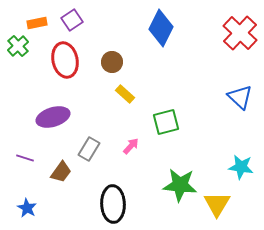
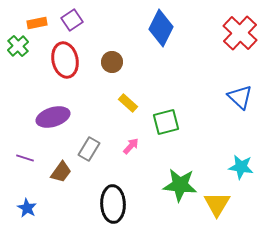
yellow rectangle: moved 3 px right, 9 px down
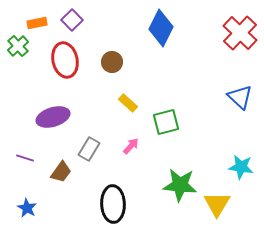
purple square: rotated 10 degrees counterclockwise
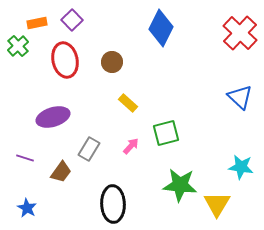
green square: moved 11 px down
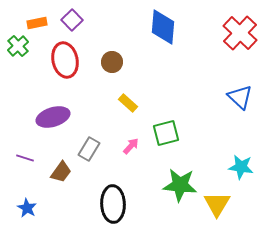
blue diamond: moved 2 px right, 1 px up; rotated 21 degrees counterclockwise
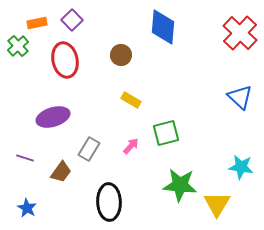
brown circle: moved 9 px right, 7 px up
yellow rectangle: moved 3 px right, 3 px up; rotated 12 degrees counterclockwise
black ellipse: moved 4 px left, 2 px up
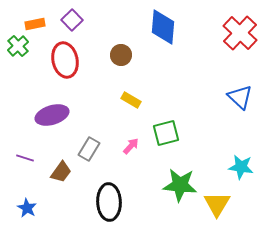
orange rectangle: moved 2 px left, 1 px down
purple ellipse: moved 1 px left, 2 px up
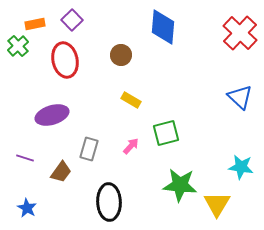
gray rectangle: rotated 15 degrees counterclockwise
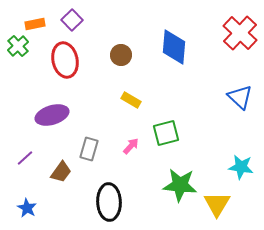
blue diamond: moved 11 px right, 20 px down
purple line: rotated 60 degrees counterclockwise
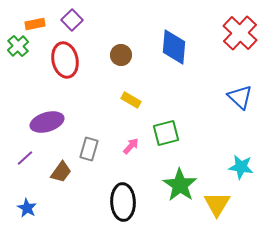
purple ellipse: moved 5 px left, 7 px down
green star: rotated 28 degrees clockwise
black ellipse: moved 14 px right
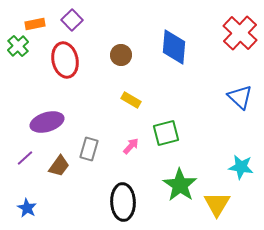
brown trapezoid: moved 2 px left, 6 px up
